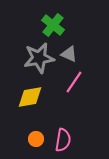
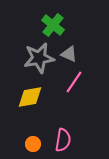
orange circle: moved 3 px left, 5 px down
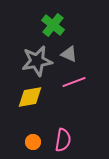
gray star: moved 2 px left, 3 px down
pink line: rotated 35 degrees clockwise
orange circle: moved 2 px up
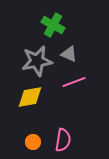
green cross: rotated 10 degrees counterclockwise
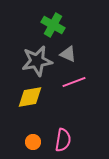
gray triangle: moved 1 px left
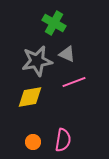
green cross: moved 1 px right, 2 px up
gray triangle: moved 1 px left
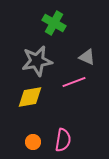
gray triangle: moved 20 px right, 3 px down
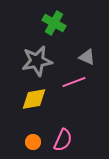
yellow diamond: moved 4 px right, 2 px down
pink semicircle: rotated 15 degrees clockwise
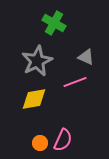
gray triangle: moved 1 px left
gray star: rotated 16 degrees counterclockwise
pink line: moved 1 px right
orange circle: moved 7 px right, 1 px down
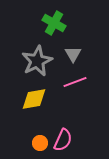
gray triangle: moved 13 px left, 3 px up; rotated 36 degrees clockwise
